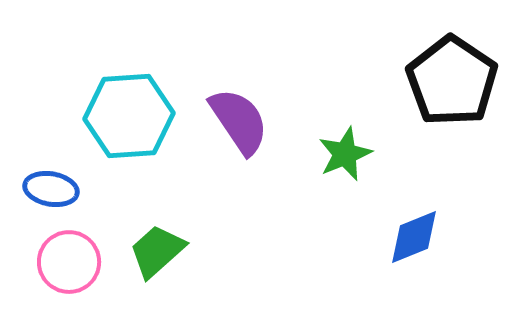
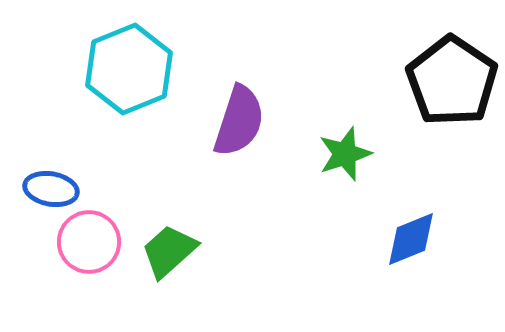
cyan hexagon: moved 47 px up; rotated 18 degrees counterclockwise
purple semicircle: rotated 52 degrees clockwise
green star: rotated 4 degrees clockwise
blue diamond: moved 3 px left, 2 px down
green trapezoid: moved 12 px right
pink circle: moved 20 px right, 20 px up
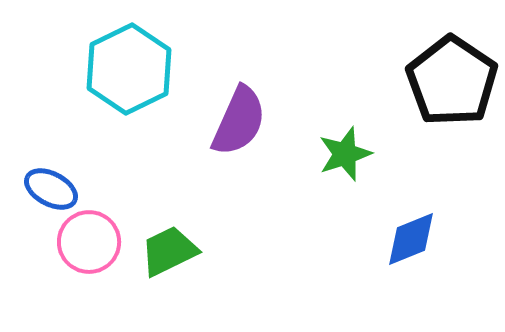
cyan hexagon: rotated 4 degrees counterclockwise
purple semicircle: rotated 6 degrees clockwise
blue ellipse: rotated 18 degrees clockwise
green trapezoid: rotated 16 degrees clockwise
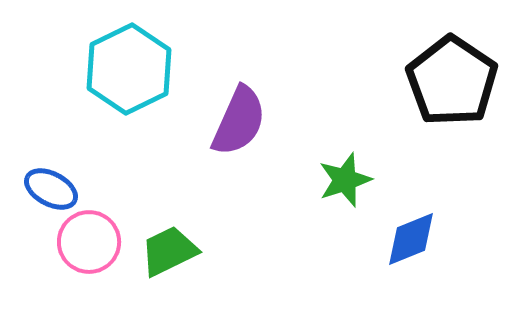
green star: moved 26 px down
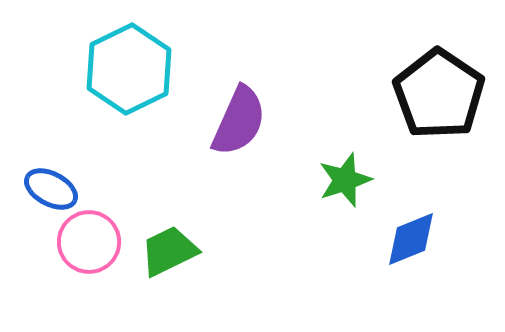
black pentagon: moved 13 px left, 13 px down
